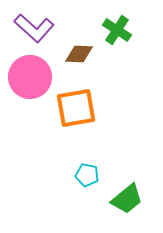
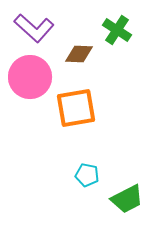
green trapezoid: rotated 12 degrees clockwise
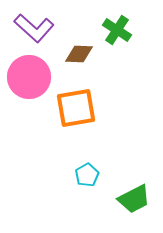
pink circle: moved 1 px left
cyan pentagon: rotated 30 degrees clockwise
green trapezoid: moved 7 px right
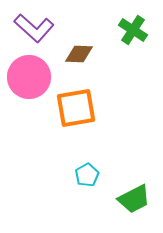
green cross: moved 16 px right
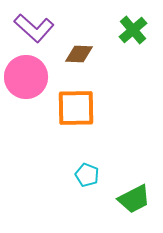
green cross: rotated 16 degrees clockwise
pink circle: moved 3 px left
orange square: rotated 9 degrees clockwise
cyan pentagon: rotated 20 degrees counterclockwise
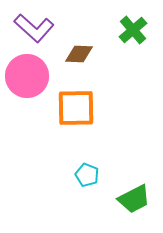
pink circle: moved 1 px right, 1 px up
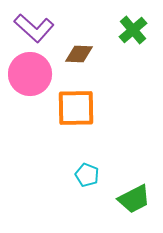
pink circle: moved 3 px right, 2 px up
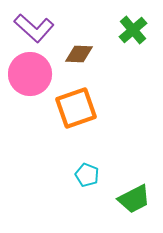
orange square: rotated 18 degrees counterclockwise
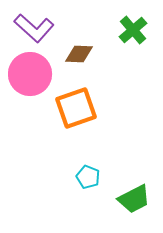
cyan pentagon: moved 1 px right, 2 px down
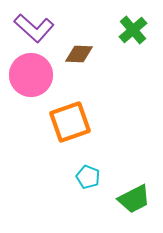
pink circle: moved 1 px right, 1 px down
orange square: moved 6 px left, 14 px down
